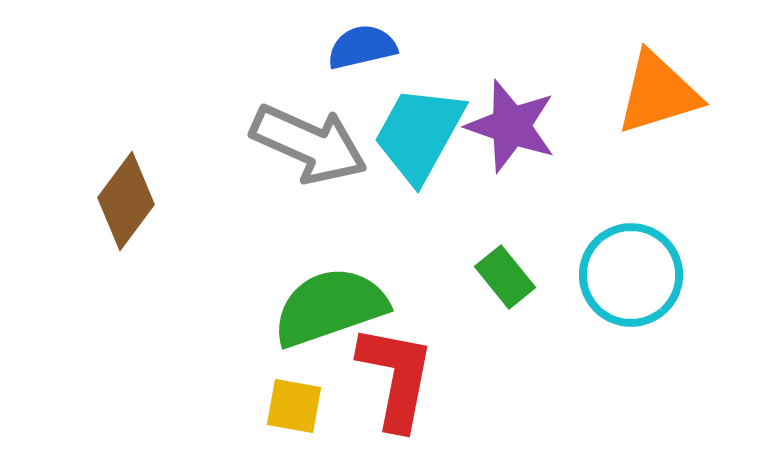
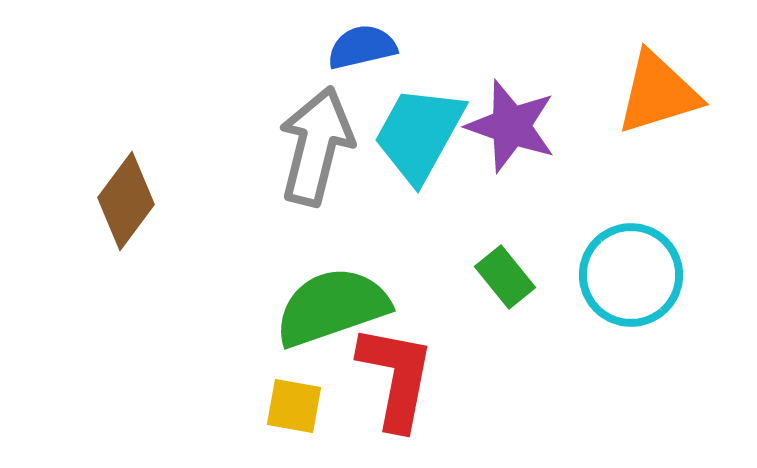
gray arrow: moved 7 px right, 2 px down; rotated 100 degrees counterclockwise
green semicircle: moved 2 px right
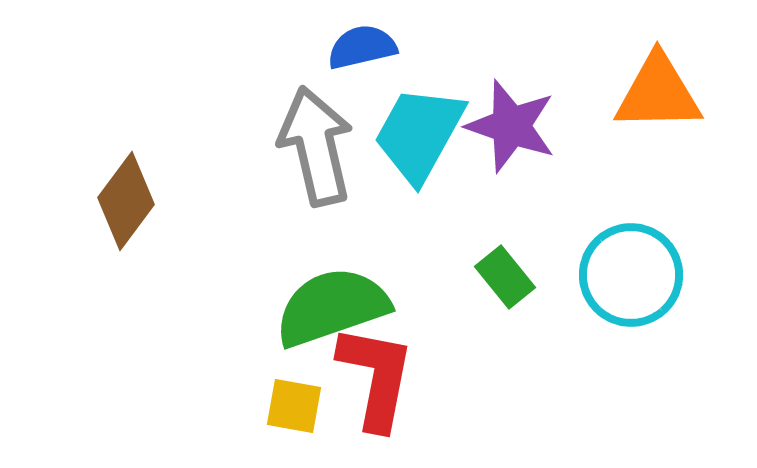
orange triangle: rotated 16 degrees clockwise
gray arrow: rotated 27 degrees counterclockwise
red L-shape: moved 20 px left
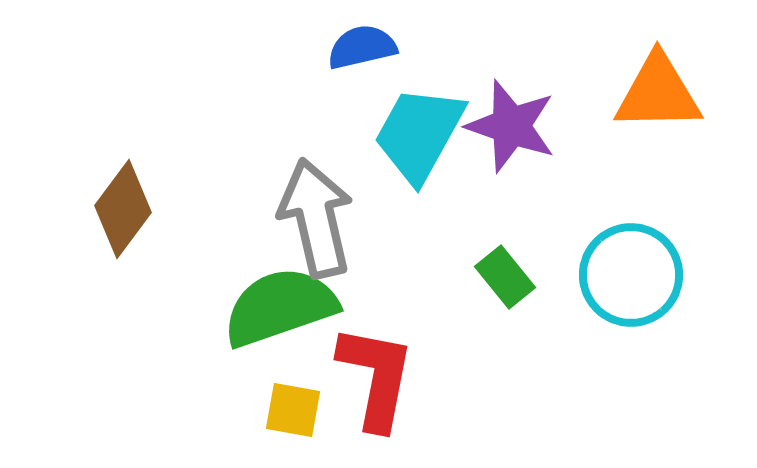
gray arrow: moved 72 px down
brown diamond: moved 3 px left, 8 px down
green semicircle: moved 52 px left
yellow square: moved 1 px left, 4 px down
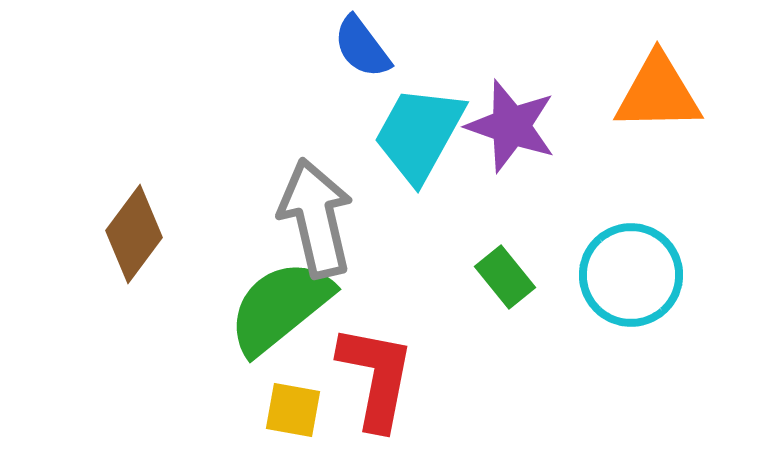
blue semicircle: rotated 114 degrees counterclockwise
brown diamond: moved 11 px right, 25 px down
green semicircle: rotated 20 degrees counterclockwise
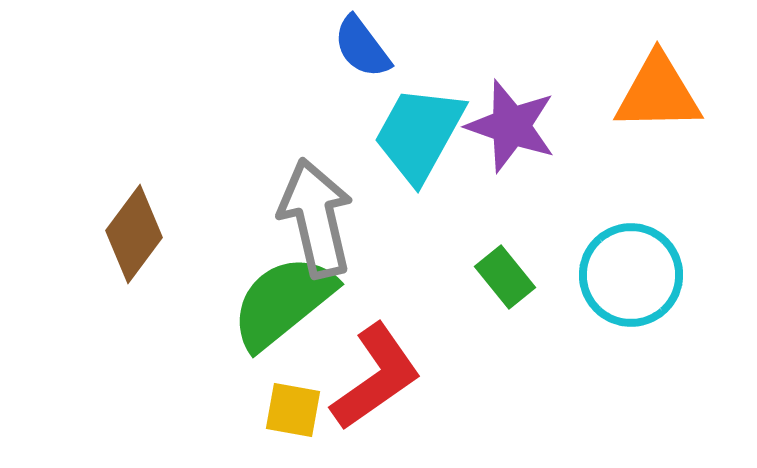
green semicircle: moved 3 px right, 5 px up
red L-shape: rotated 44 degrees clockwise
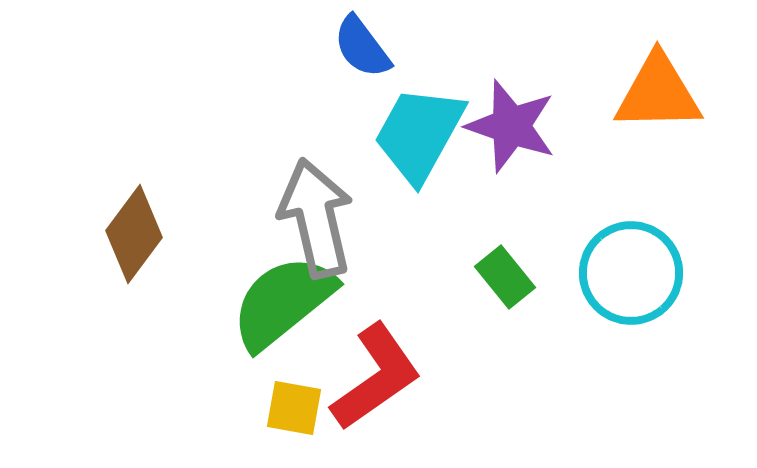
cyan circle: moved 2 px up
yellow square: moved 1 px right, 2 px up
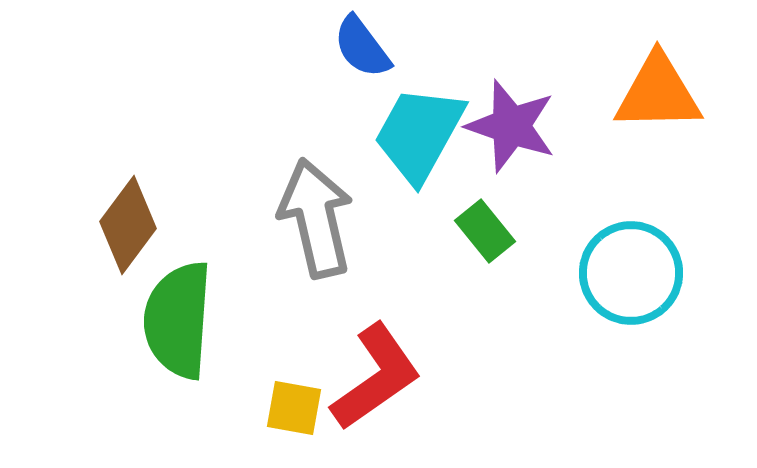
brown diamond: moved 6 px left, 9 px up
green rectangle: moved 20 px left, 46 px up
green semicircle: moved 105 px left, 18 px down; rotated 47 degrees counterclockwise
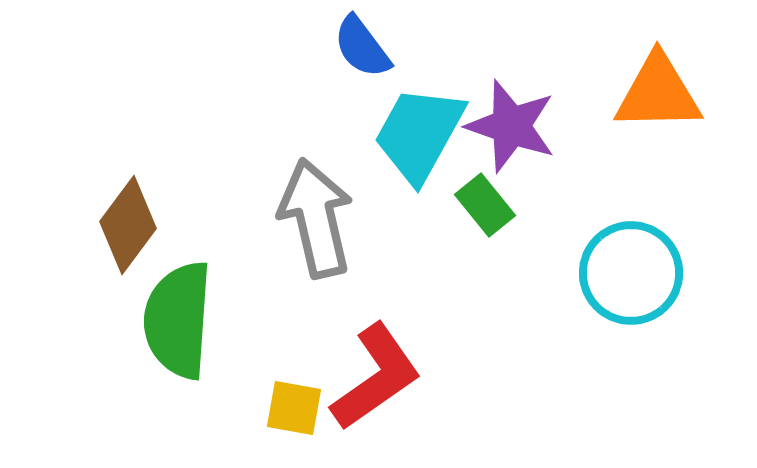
green rectangle: moved 26 px up
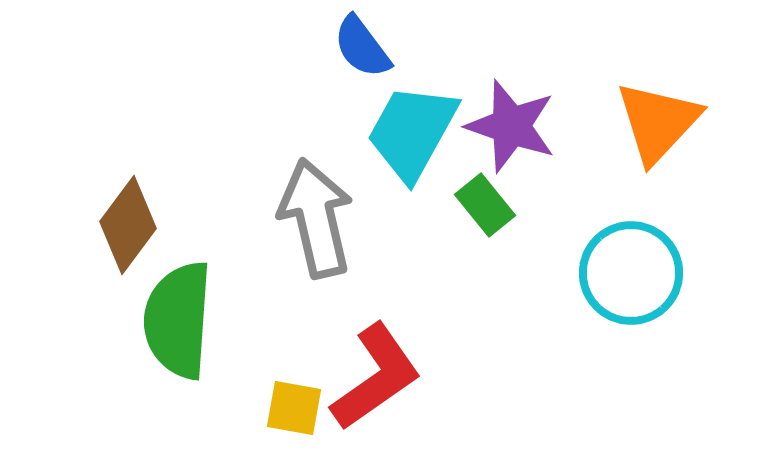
orange triangle: moved 29 px down; rotated 46 degrees counterclockwise
cyan trapezoid: moved 7 px left, 2 px up
